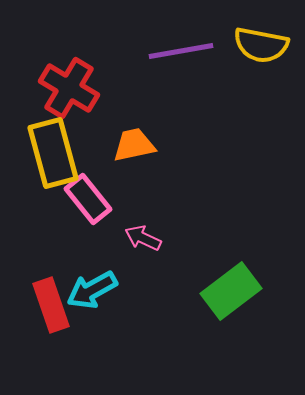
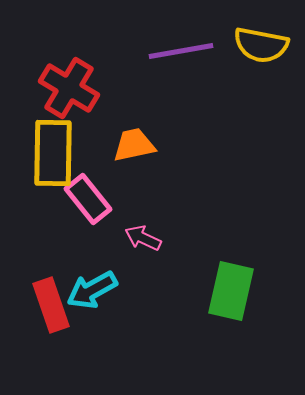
yellow rectangle: rotated 16 degrees clockwise
green rectangle: rotated 40 degrees counterclockwise
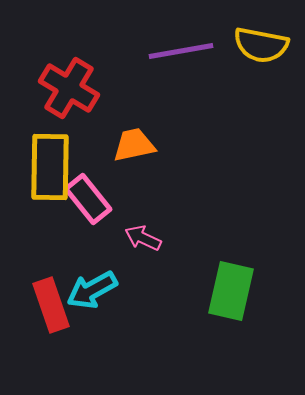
yellow rectangle: moved 3 px left, 14 px down
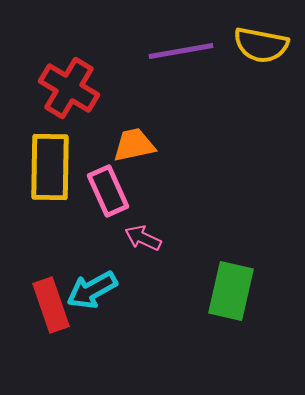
pink rectangle: moved 20 px right, 8 px up; rotated 15 degrees clockwise
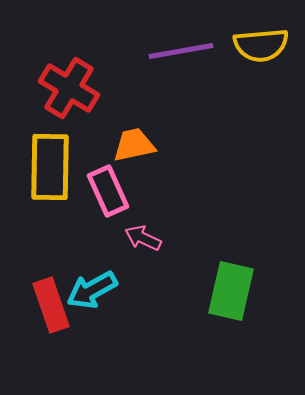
yellow semicircle: rotated 16 degrees counterclockwise
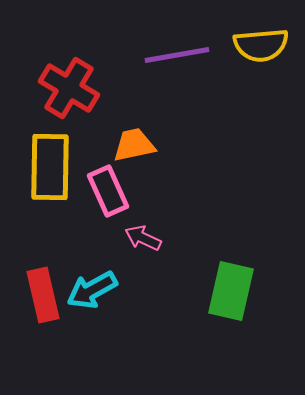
purple line: moved 4 px left, 4 px down
red rectangle: moved 8 px left, 10 px up; rotated 6 degrees clockwise
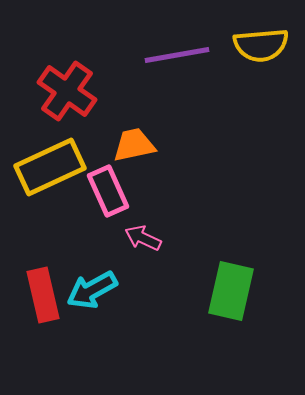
red cross: moved 2 px left, 3 px down; rotated 4 degrees clockwise
yellow rectangle: rotated 64 degrees clockwise
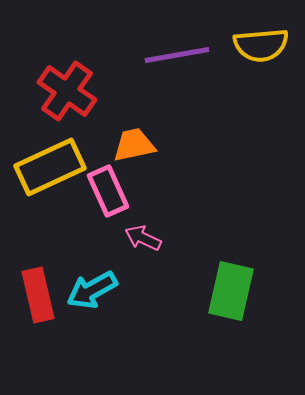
red rectangle: moved 5 px left
